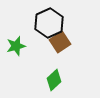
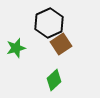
brown square: moved 1 px right, 2 px down
green star: moved 2 px down
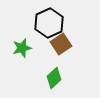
green star: moved 6 px right
green diamond: moved 2 px up
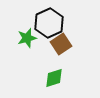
green star: moved 5 px right, 10 px up
green diamond: rotated 25 degrees clockwise
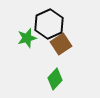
black hexagon: moved 1 px down
green diamond: moved 1 px right, 1 px down; rotated 30 degrees counterclockwise
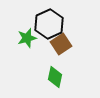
green diamond: moved 2 px up; rotated 30 degrees counterclockwise
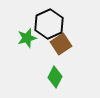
green diamond: rotated 15 degrees clockwise
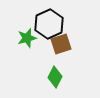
brown square: rotated 15 degrees clockwise
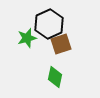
green diamond: rotated 15 degrees counterclockwise
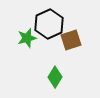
brown square: moved 10 px right, 4 px up
green diamond: rotated 20 degrees clockwise
